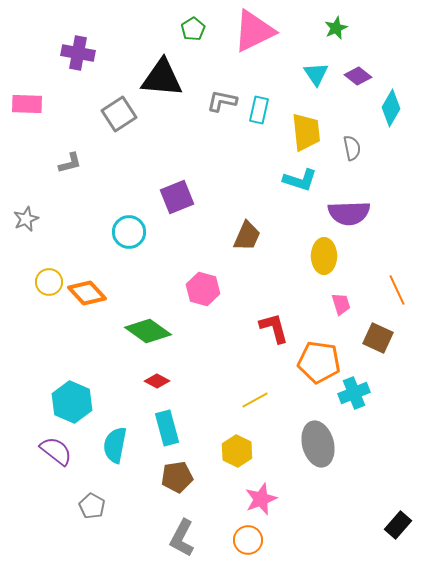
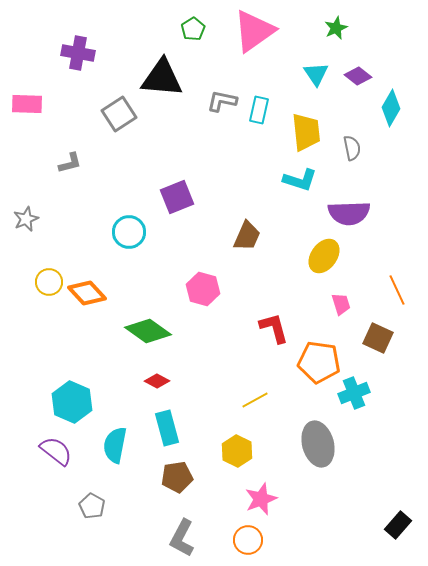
pink triangle at (254, 31): rotated 9 degrees counterclockwise
yellow ellipse at (324, 256): rotated 36 degrees clockwise
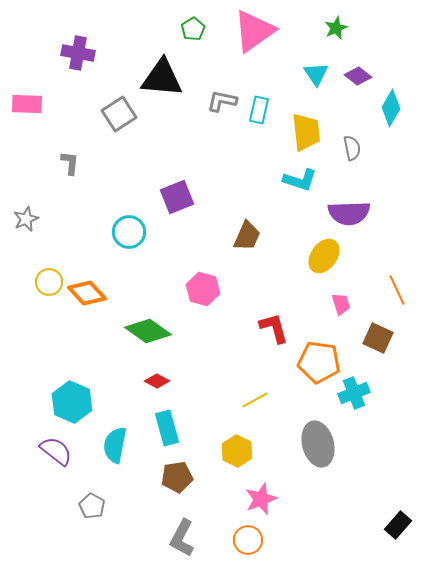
gray L-shape at (70, 163): rotated 70 degrees counterclockwise
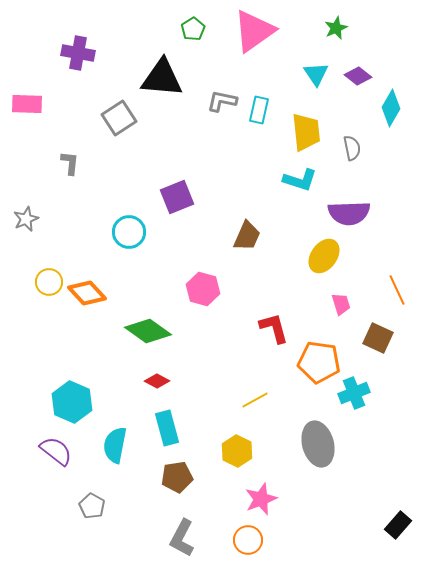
gray square at (119, 114): moved 4 px down
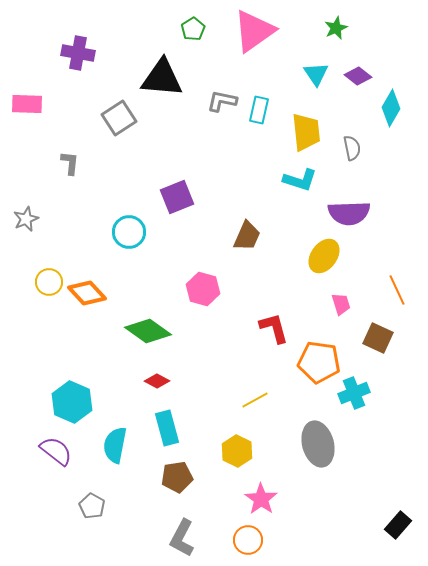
pink star at (261, 499): rotated 16 degrees counterclockwise
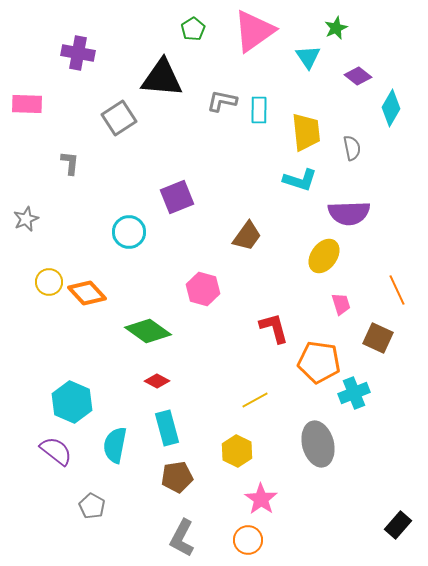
cyan triangle at (316, 74): moved 8 px left, 17 px up
cyan rectangle at (259, 110): rotated 12 degrees counterclockwise
brown trapezoid at (247, 236): rotated 12 degrees clockwise
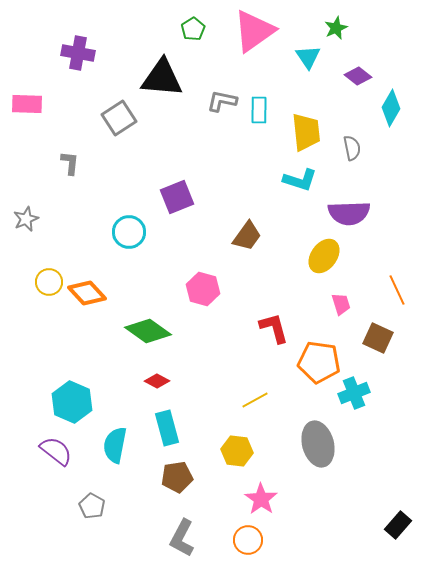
yellow hexagon at (237, 451): rotated 20 degrees counterclockwise
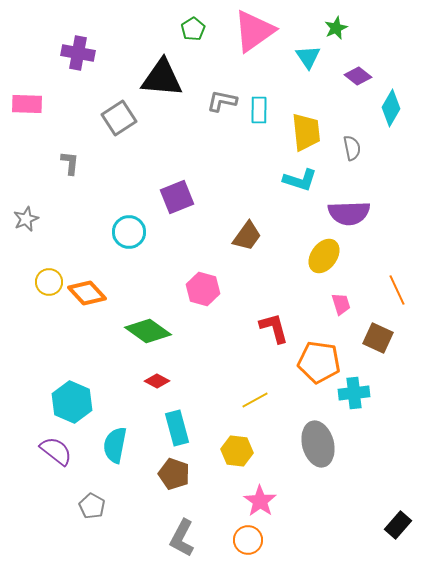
cyan cross at (354, 393): rotated 16 degrees clockwise
cyan rectangle at (167, 428): moved 10 px right
brown pentagon at (177, 477): moved 3 px left, 3 px up; rotated 28 degrees clockwise
pink star at (261, 499): moved 1 px left, 2 px down
